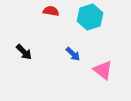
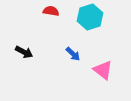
black arrow: rotated 18 degrees counterclockwise
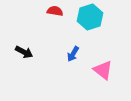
red semicircle: moved 4 px right
blue arrow: rotated 77 degrees clockwise
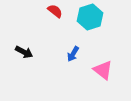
red semicircle: rotated 28 degrees clockwise
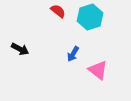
red semicircle: moved 3 px right
black arrow: moved 4 px left, 3 px up
pink triangle: moved 5 px left
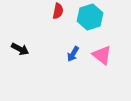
red semicircle: rotated 63 degrees clockwise
pink triangle: moved 4 px right, 15 px up
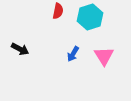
pink triangle: moved 2 px right, 1 px down; rotated 20 degrees clockwise
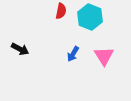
red semicircle: moved 3 px right
cyan hexagon: rotated 20 degrees counterclockwise
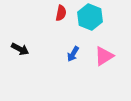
red semicircle: moved 2 px down
pink triangle: rotated 30 degrees clockwise
